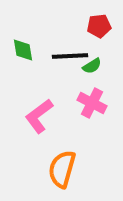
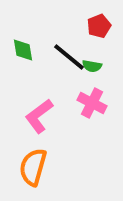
red pentagon: rotated 15 degrees counterclockwise
black line: moved 1 px left, 1 px down; rotated 42 degrees clockwise
green semicircle: rotated 42 degrees clockwise
orange semicircle: moved 29 px left, 2 px up
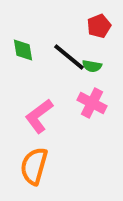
orange semicircle: moved 1 px right, 1 px up
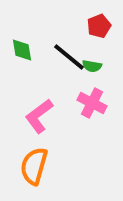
green diamond: moved 1 px left
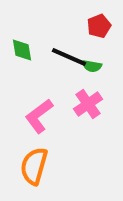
black line: rotated 15 degrees counterclockwise
pink cross: moved 4 px left, 1 px down; rotated 28 degrees clockwise
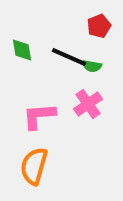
pink L-shape: rotated 33 degrees clockwise
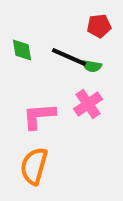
red pentagon: rotated 15 degrees clockwise
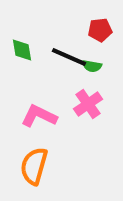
red pentagon: moved 1 px right, 4 px down
pink L-shape: rotated 30 degrees clockwise
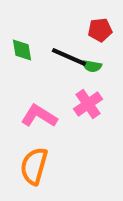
pink L-shape: rotated 6 degrees clockwise
